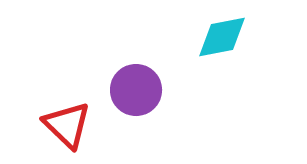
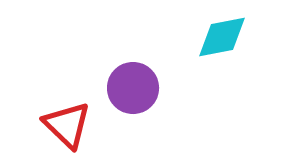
purple circle: moved 3 px left, 2 px up
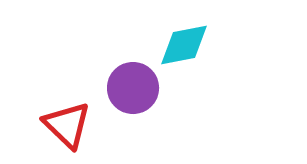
cyan diamond: moved 38 px left, 8 px down
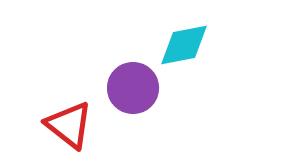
red triangle: moved 2 px right; rotated 6 degrees counterclockwise
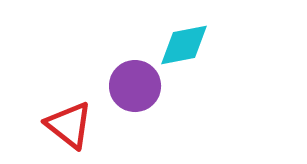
purple circle: moved 2 px right, 2 px up
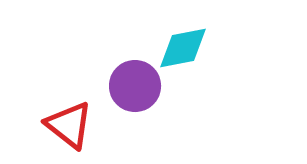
cyan diamond: moved 1 px left, 3 px down
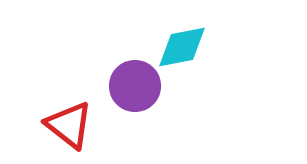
cyan diamond: moved 1 px left, 1 px up
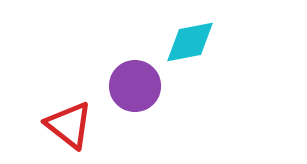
cyan diamond: moved 8 px right, 5 px up
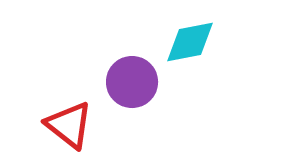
purple circle: moved 3 px left, 4 px up
